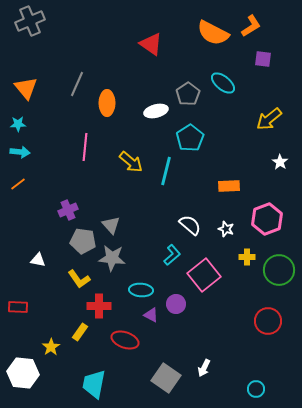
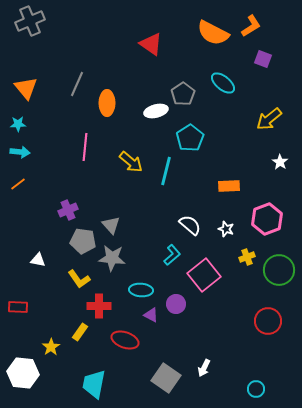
purple square at (263, 59): rotated 12 degrees clockwise
gray pentagon at (188, 94): moved 5 px left
yellow cross at (247, 257): rotated 21 degrees counterclockwise
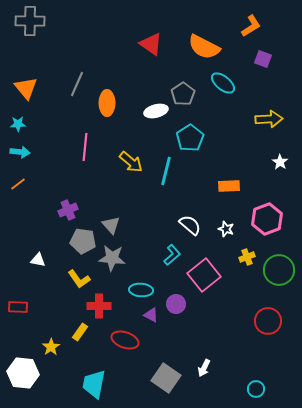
gray cross at (30, 21): rotated 24 degrees clockwise
orange semicircle at (213, 33): moved 9 px left, 14 px down
yellow arrow at (269, 119): rotated 144 degrees counterclockwise
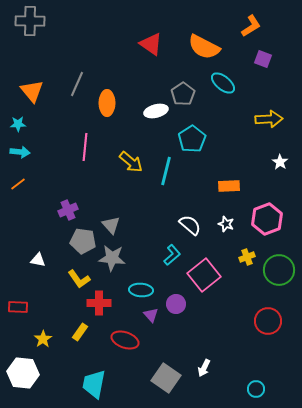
orange triangle at (26, 88): moved 6 px right, 3 px down
cyan pentagon at (190, 138): moved 2 px right, 1 px down
white star at (226, 229): moved 5 px up
red cross at (99, 306): moved 3 px up
purple triangle at (151, 315): rotated 21 degrees clockwise
yellow star at (51, 347): moved 8 px left, 8 px up
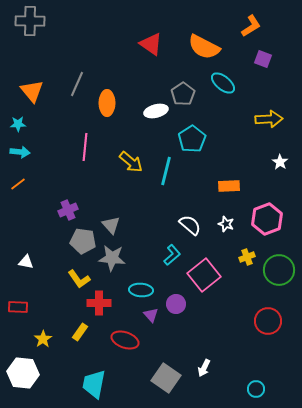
white triangle at (38, 260): moved 12 px left, 2 px down
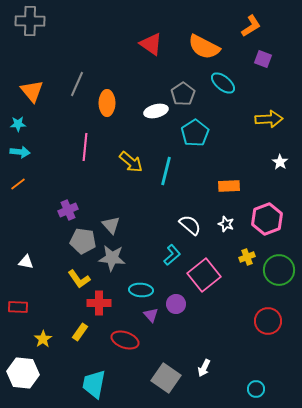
cyan pentagon at (192, 139): moved 3 px right, 6 px up
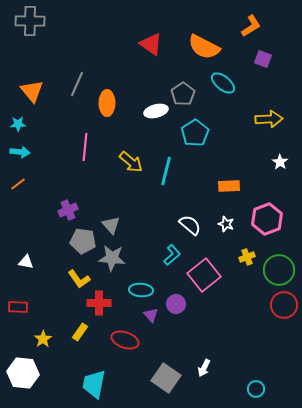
red circle at (268, 321): moved 16 px right, 16 px up
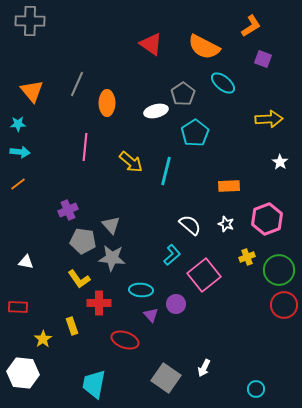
yellow rectangle at (80, 332): moved 8 px left, 6 px up; rotated 54 degrees counterclockwise
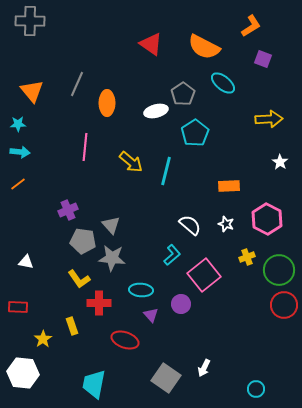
pink hexagon at (267, 219): rotated 12 degrees counterclockwise
purple circle at (176, 304): moved 5 px right
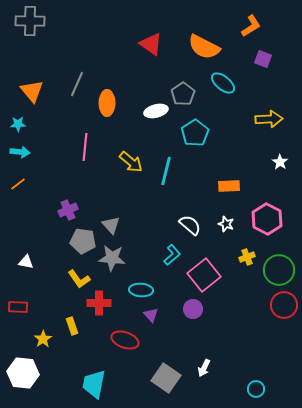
purple circle at (181, 304): moved 12 px right, 5 px down
